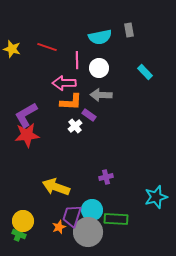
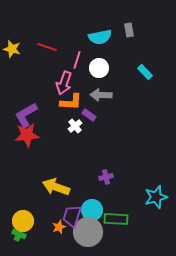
pink line: rotated 18 degrees clockwise
pink arrow: rotated 70 degrees counterclockwise
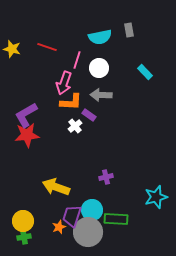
green cross: moved 5 px right, 3 px down; rotated 32 degrees counterclockwise
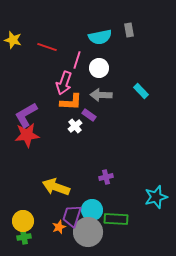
yellow star: moved 1 px right, 9 px up
cyan rectangle: moved 4 px left, 19 px down
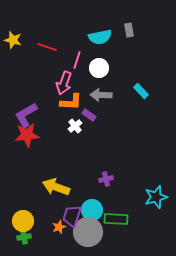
purple cross: moved 2 px down
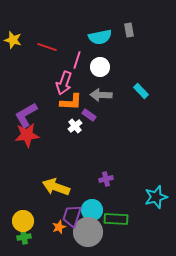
white circle: moved 1 px right, 1 px up
